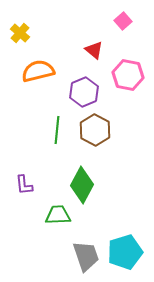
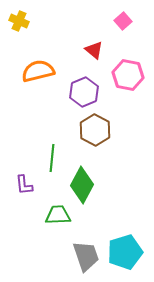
yellow cross: moved 1 px left, 12 px up; rotated 18 degrees counterclockwise
green line: moved 5 px left, 28 px down
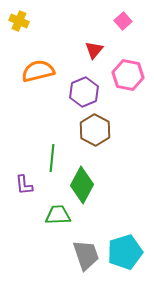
red triangle: rotated 30 degrees clockwise
gray trapezoid: moved 1 px up
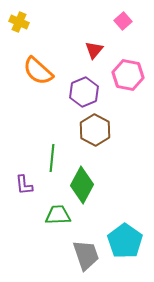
yellow cross: moved 1 px down
orange semicircle: rotated 124 degrees counterclockwise
cyan pentagon: moved 11 px up; rotated 20 degrees counterclockwise
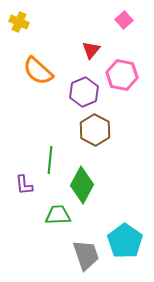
pink square: moved 1 px right, 1 px up
red triangle: moved 3 px left
pink hexagon: moved 6 px left
green line: moved 2 px left, 2 px down
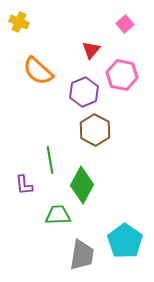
pink square: moved 1 px right, 4 px down
green line: rotated 16 degrees counterclockwise
gray trapezoid: moved 4 px left; rotated 28 degrees clockwise
